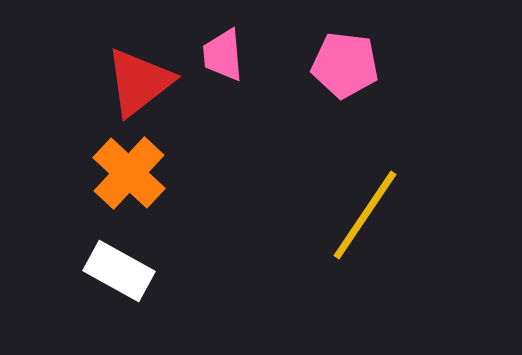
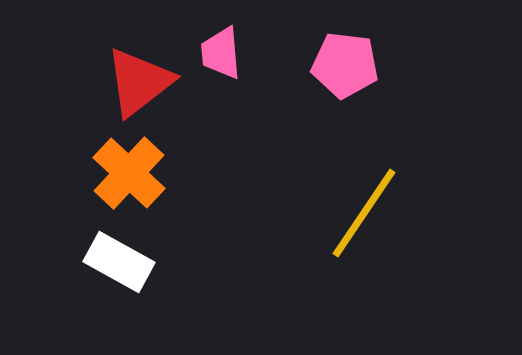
pink trapezoid: moved 2 px left, 2 px up
yellow line: moved 1 px left, 2 px up
white rectangle: moved 9 px up
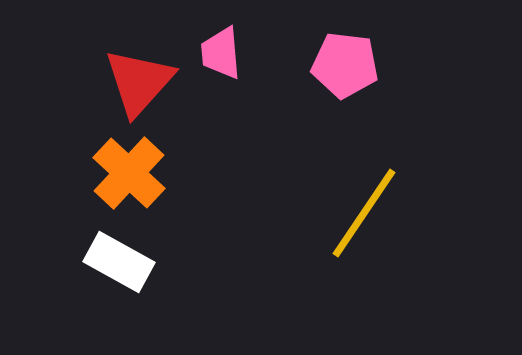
red triangle: rotated 10 degrees counterclockwise
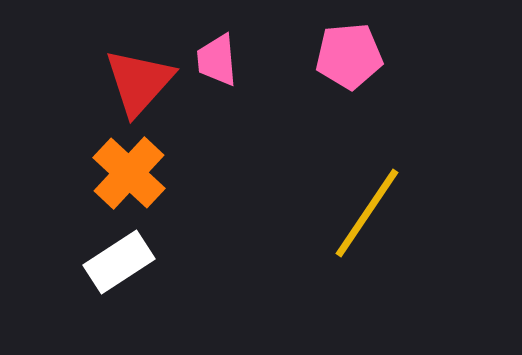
pink trapezoid: moved 4 px left, 7 px down
pink pentagon: moved 4 px right, 9 px up; rotated 12 degrees counterclockwise
yellow line: moved 3 px right
white rectangle: rotated 62 degrees counterclockwise
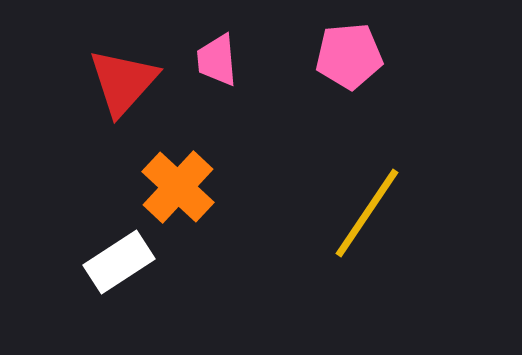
red triangle: moved 16 px left
orange cross: moved 49 px right, 14 px down
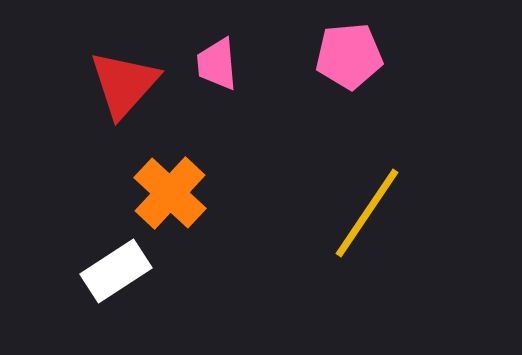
pink trapezoid: moved 4 px down
red triangle: moved 1 px right, 2 px down
orange cross: moved 8 px left, 6 px down
white rectangle: moved 3 px left, 9 px down
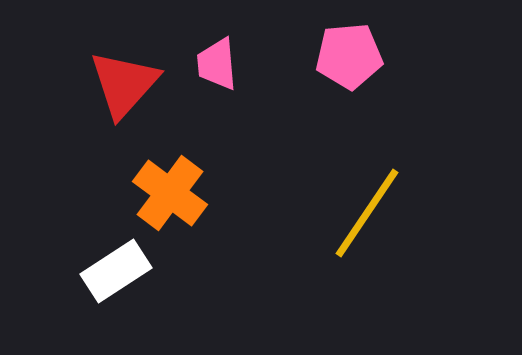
orange cross: rotated 6 degrees counterclockwise
